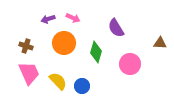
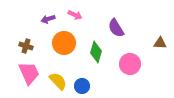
pink arrow: moved 2 px right, 3 px up
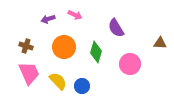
orange circle: moved 4 px down
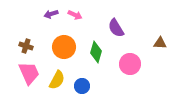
purple arrow: moved 3 px right, 5 px up
yellow semicircle: moved 1 px left, 1 px up; rotated 72 degrees clockwise
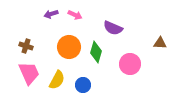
purple semicircle: moved 3 px left; rotated 36 degrees counterclockwise
orange circle: moved 5 px right
blue circle: moved 1 px right, 1 px up
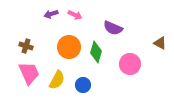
brown triangle: rotated 24 degrees clockwise
